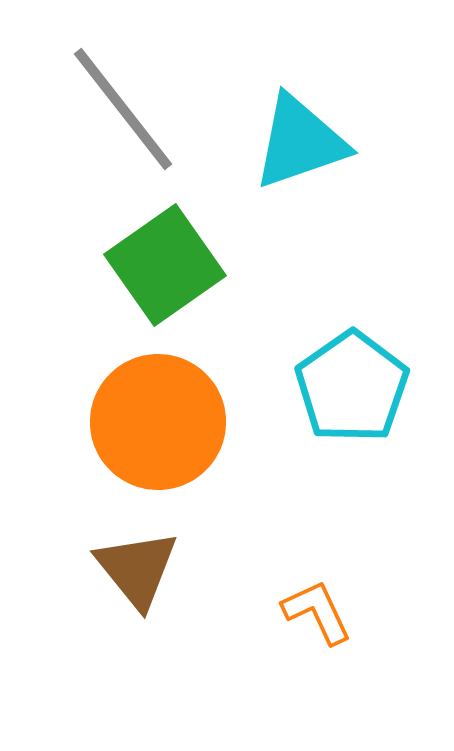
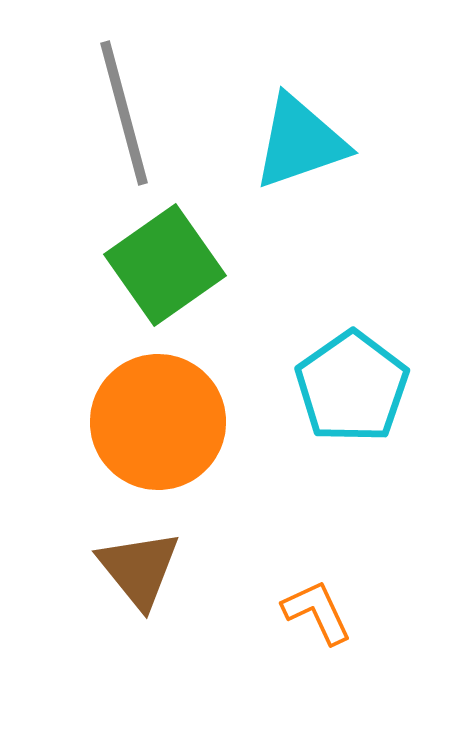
gray line: moved 1 px right, 4 px down; rotated 23 degrees clockwise
brown triangle: moved 2 px right
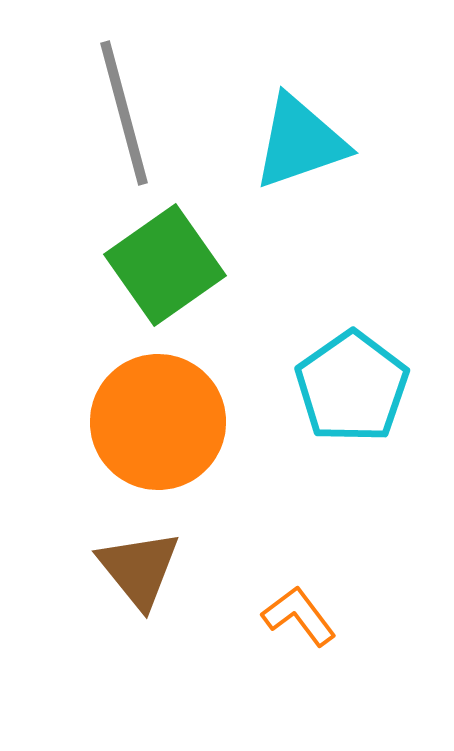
orange L-shape: moved 18 px left, 4 px down; rotated 12 degrees counterclockwise
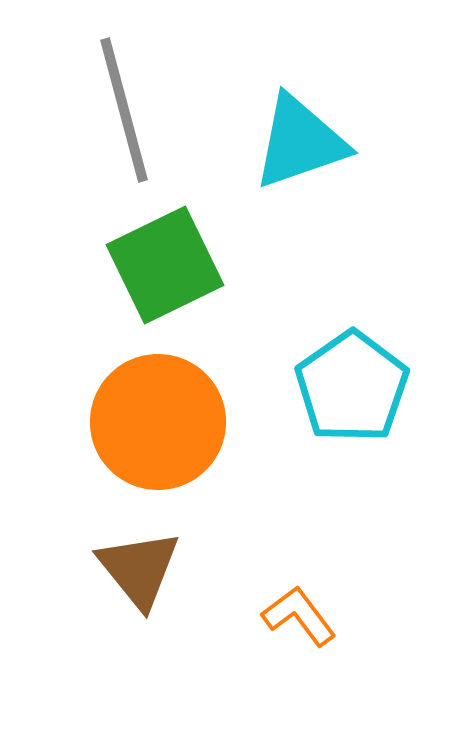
gray line: moved 3 px up
green square: rotated 9 degrees clockwise
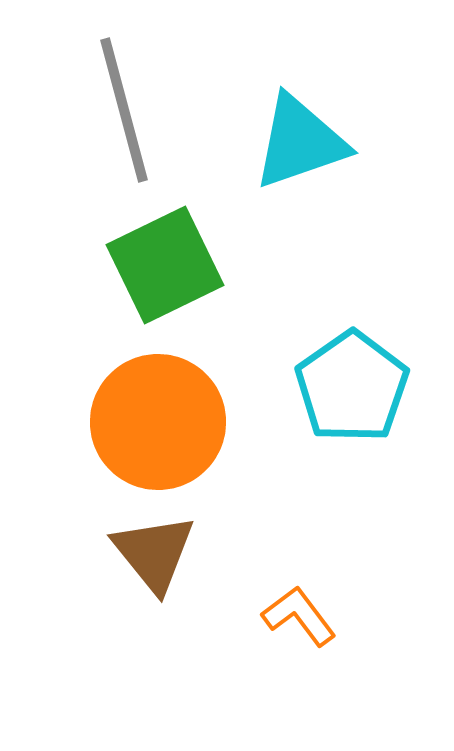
brown triangle: moved 15 px right, 16 px up
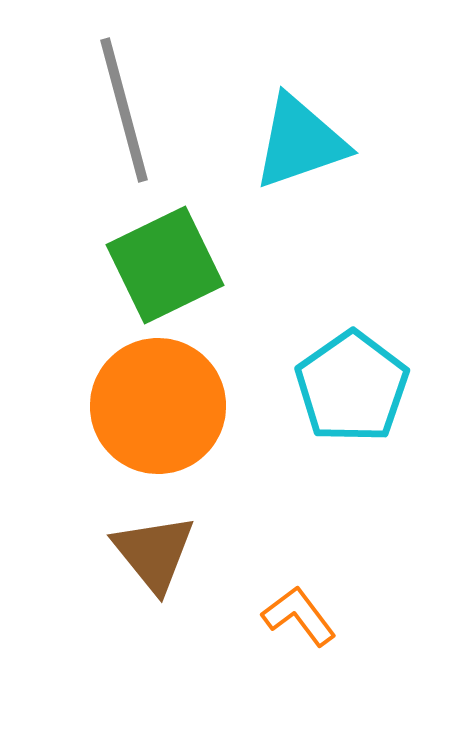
orange circle: moved 16 px up
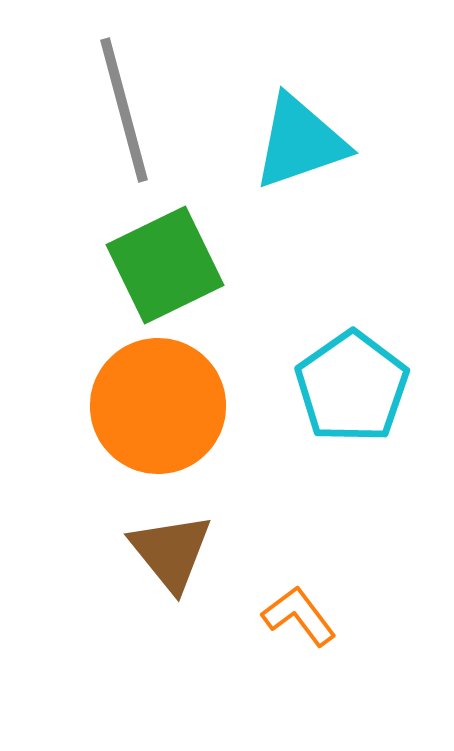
brown triangle: moved 17 px right, 1 px up
